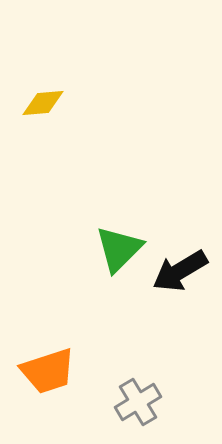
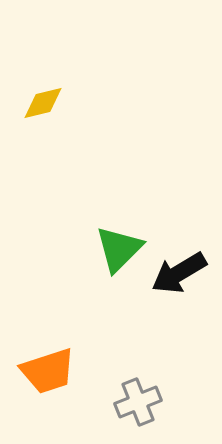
yellow diamond: rotated 9 degrees counterclockwise
black arrow: moved 1 px left, 2 px down
gray cross: rotated 9 degrees clockwise
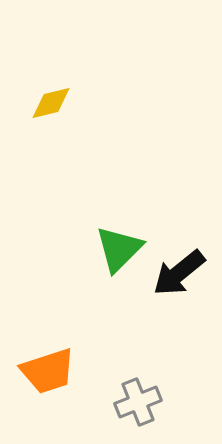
yellow diamond: moved 8 px right
black arrow: rotated 8 degrees counterclockwise
